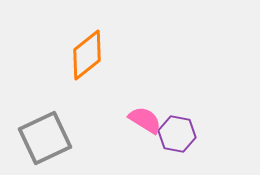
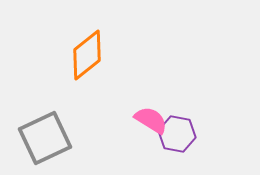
pink semicircle: moved 6 px right
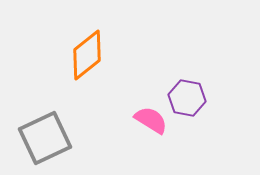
purple hexagon: moved 10 px right, 36 px up
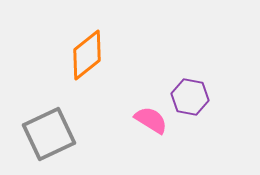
purple hexagon: moved 3 px right, 1 px up
gray square: moved 4 px right, 4 px up
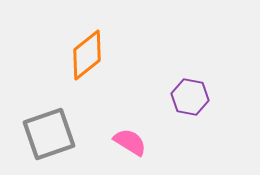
pink semicircle: moved 21 px left, 22 px down
gray square: rotated 6 degrees clockwise
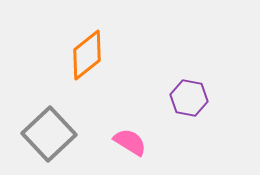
purple hexagon: moved 1 px left, 1 px down
gray square: rotated 24 degrees counterclockwise
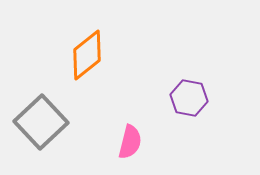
gray square: moved 8 px left, 12 px up
pink semicircle: rotated 72 degrees clockwise
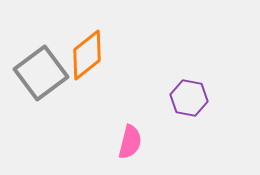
gray square: moved 49 px up; rotated 6 degrees clockwise
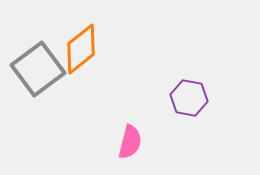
orange diamond: moved 6 px left, 6 px up
gray square: moved 3 px left, 4 px up
